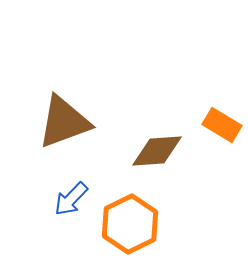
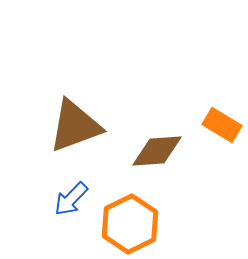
brown triangle: moved 11 px right, 4 px down
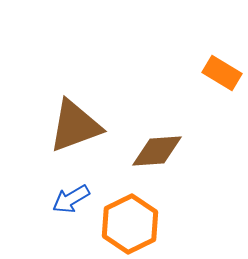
orange rectangle: moved 52 px up
blue arrow: rotated 15 degrees clockwise
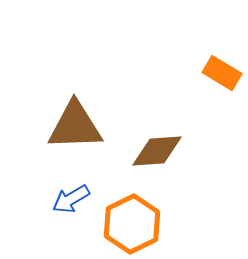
brown triangle: rotated 18 degrees clockwise
orange hexagon: moved 2 px right
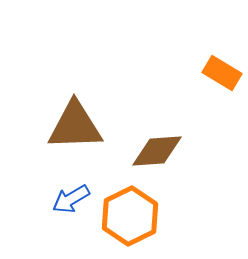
orange hexagon: moved 2 px left, 8 px up
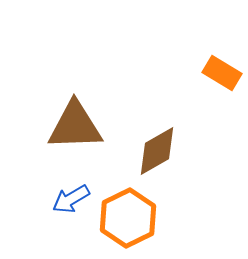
brown diamond: rotated 26 degrees counterclockwise
orange hexagon: moved 2 px left, 2 px down
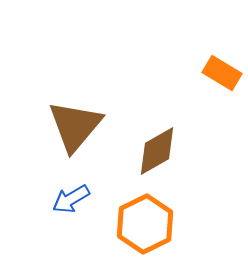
brown triangle: rotated 48 degrees counterclockwise
orange hexagon: moved 17 px right, 6 px down
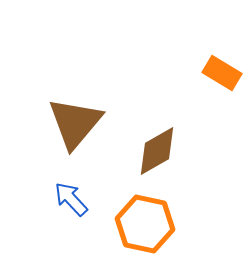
brown triangle: moved 3 px up
blue arrow: rotated 78 degrees clockwise
orange hexagon: rotated 22 degrees counterclockwise
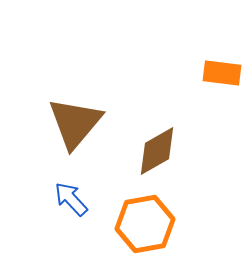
orange rectangle: rotated 24 degrees counterclockwise
orange hexagon: rotated 22 degrees counterclockwise
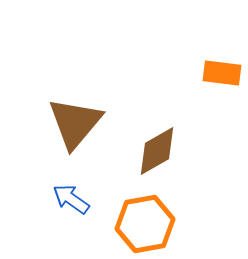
blue arrow: rotated 12 degrees counterclockwise
